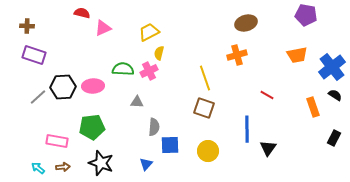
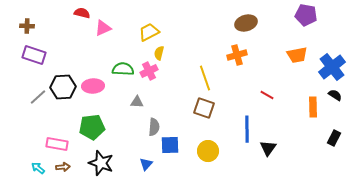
orange rectangle: rotated 18 degrees clockwise
pink rectangle: moved 3 px down
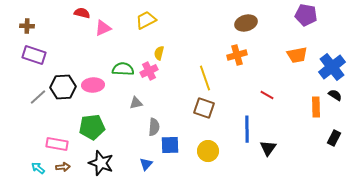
yellow trapezoid: moved 3 px left, 12 px up
pink ellipse: moved 1 px up
gray triangle: moved 1 px left, 1 px down; rotated 16 degrees counterclockwise
orange rectangle: moved 3 px right
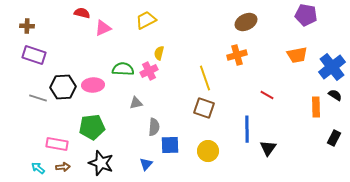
brown ellipse: moved 1 px up; rotated 10 degrees counterclockwise
gray line: moved 1 px down; rotated 60 degrees clockwise
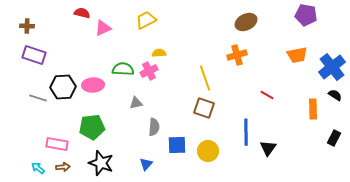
yellow semicircle: rotated 72 degrees clockwise
orange rectangle: moved 3 px left, 2 px down
blue line: moved 1 px left, 3 px down
blue square: moved 7 px right
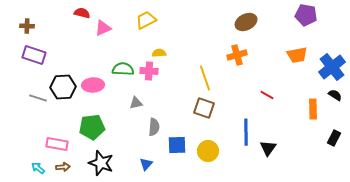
pink cross: rotated 30 degrees clockwise
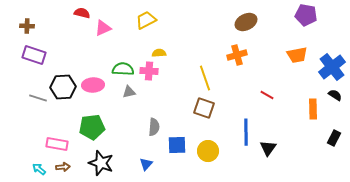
gray triangle: moved 7 px left, 11 px up
cyan arrow: moved 1 px right, 1 px down
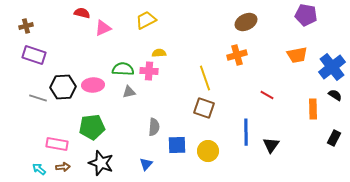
brown cross: moved 1 px left; rotated 16 degrees counterclockwise
black triangle: moved 3 px right, 3 px up
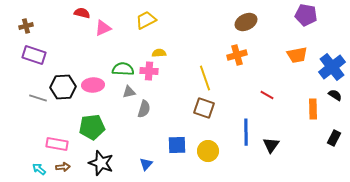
gray semicircle: moved 10 px left, 18 px up; rotated 12 degrees clockwise
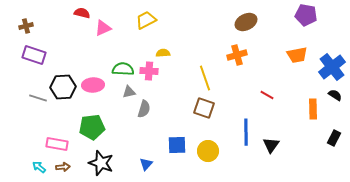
yellow semicircle: moved 4 px right
cyan arrow: moved 2 px up
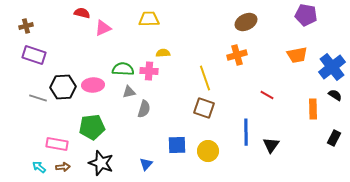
yellow trapezoid: moved 3 px right, 1 px up; rotated 25 degrees clockwise
